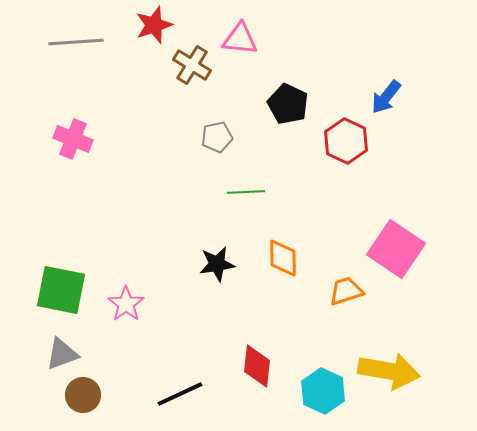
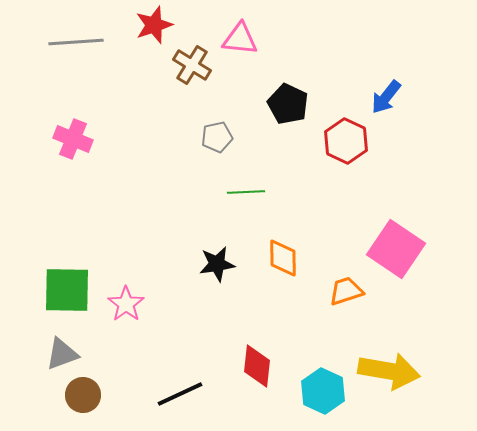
green square: moved 6 px right; rotated 10 degrees counterclockwise
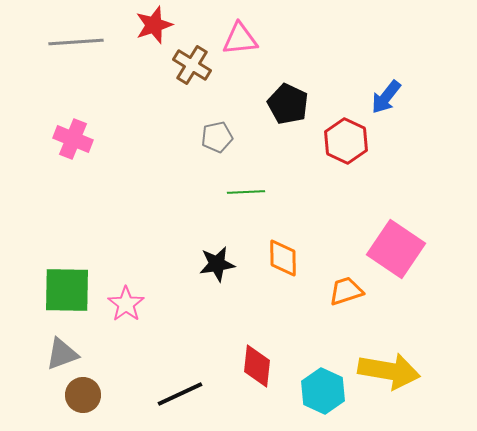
pink triangle: rotated 12 degrees counterclockwise
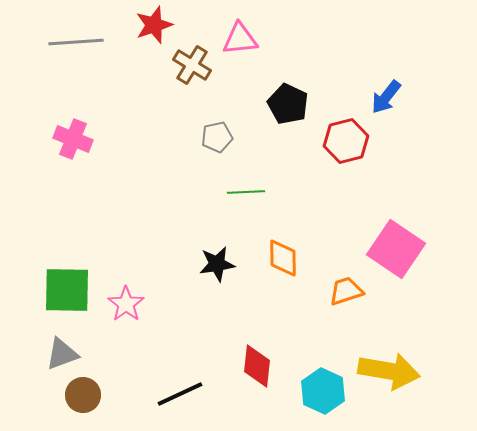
red hexagon: rotated 21 degrees clockwise
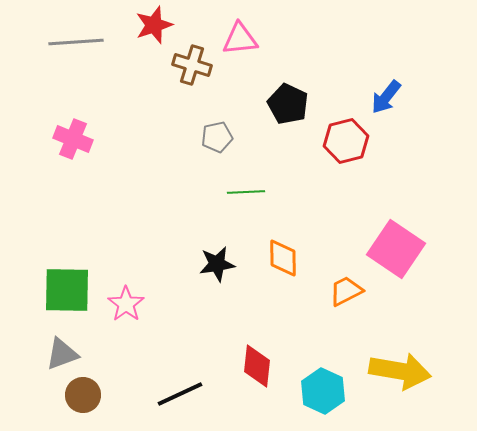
brown cross: rotated 15 degrees counterclockwise
orange trapezoid: rotated 9 degrees counterclockwise
yellow arrow: moved 11 px right
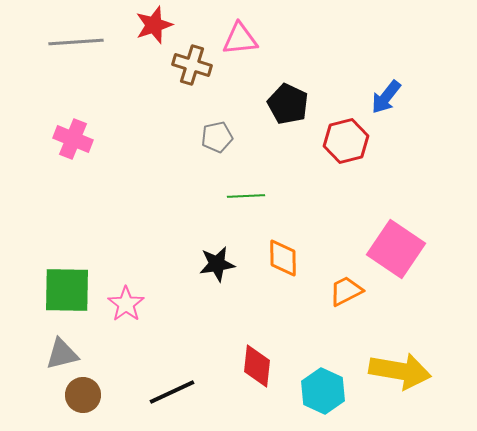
green line: moved 4 px down
gray triangle: rotated 6 degrees clockwise
black line: moved 8 px left, 2 px up
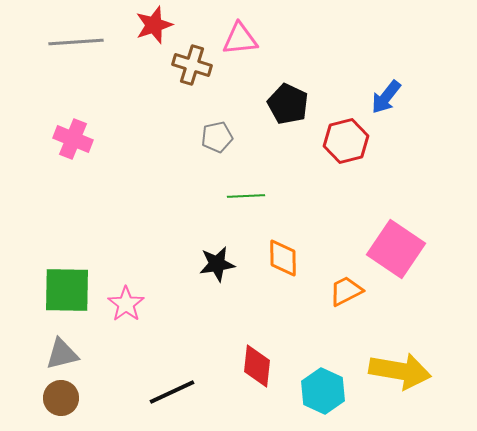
brown circle: moved 22 px left, 3 px down
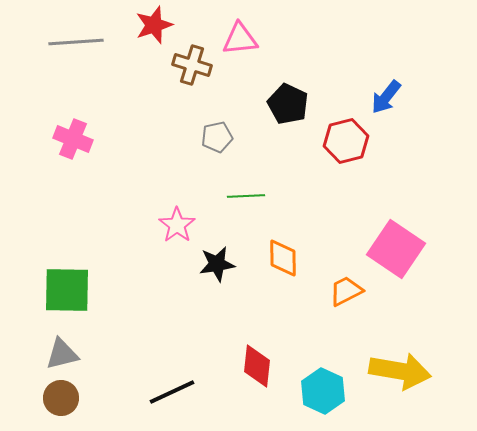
pink star: moved 51 px right, 79 px up
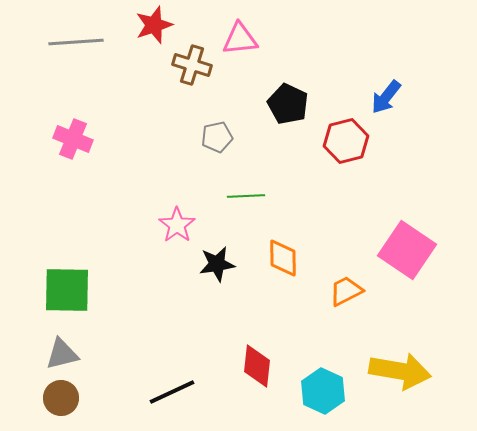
pink square: moved 11 px right, 1 px down
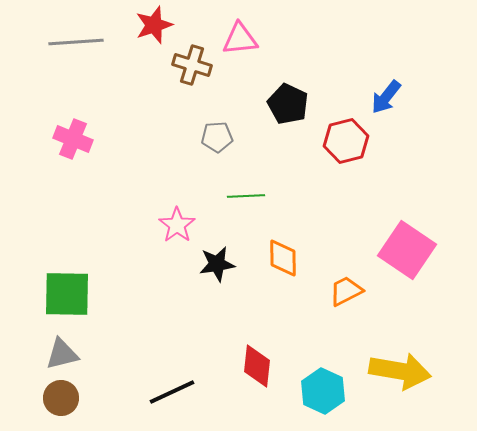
gray pentagon: rotated 8 degrees clockwise
green square: moved 4 px down
